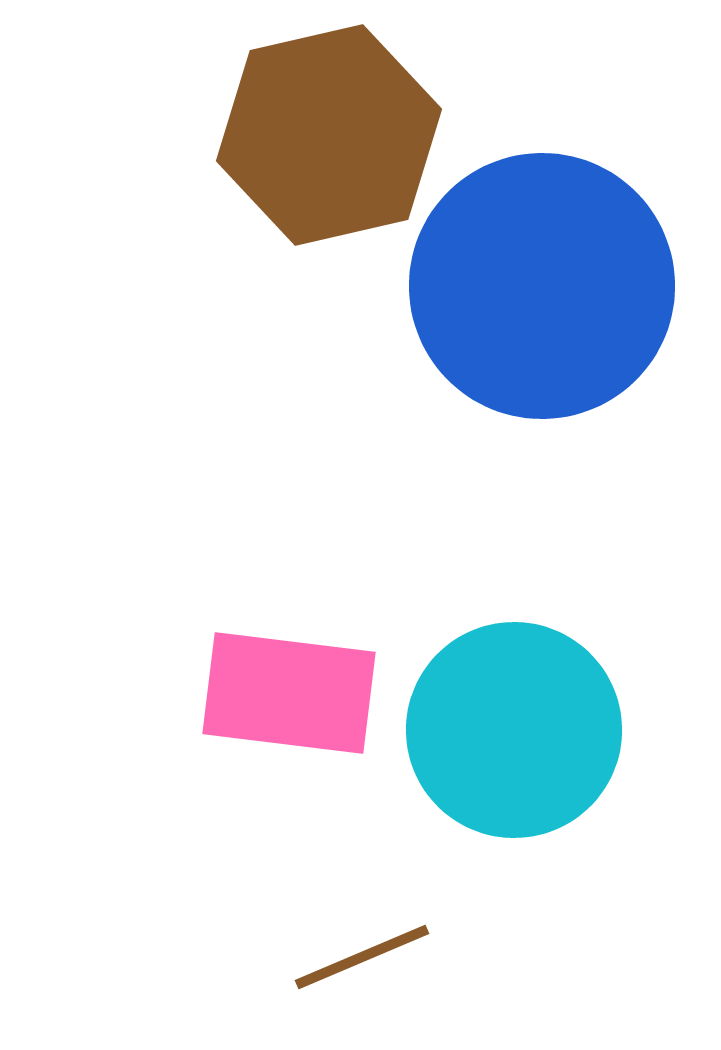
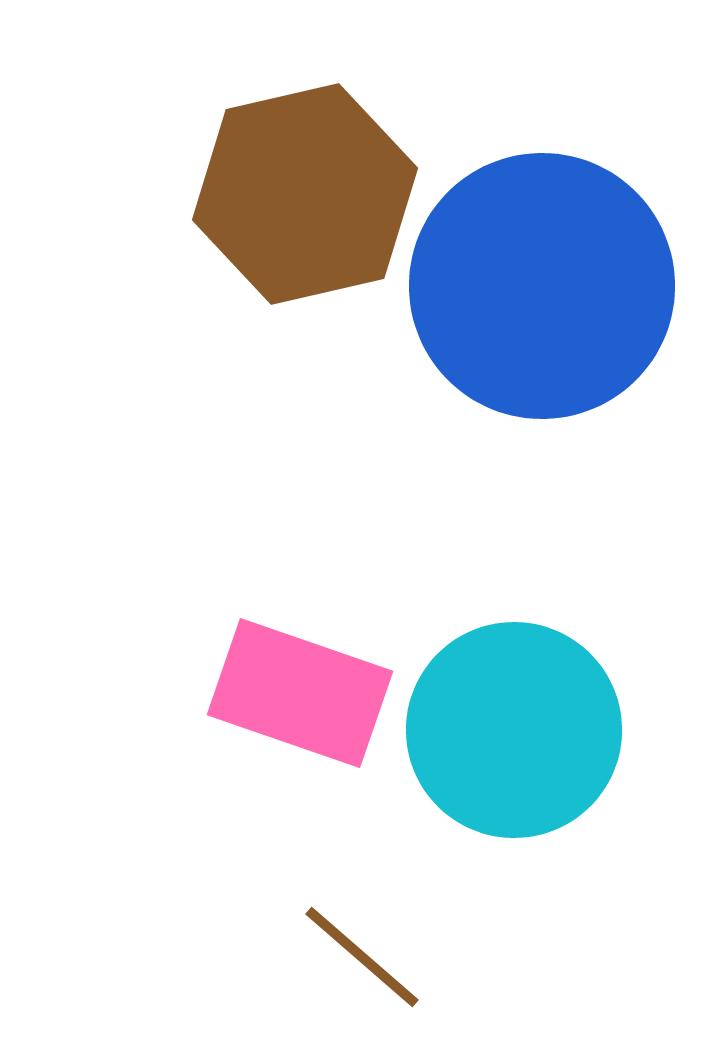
brown hexagon: moved 24 px left, 59 px down
pink rectangle: moved 11 px right; rotated 12 degrees clockwise
brown line: rotated 64 degrees clockwise
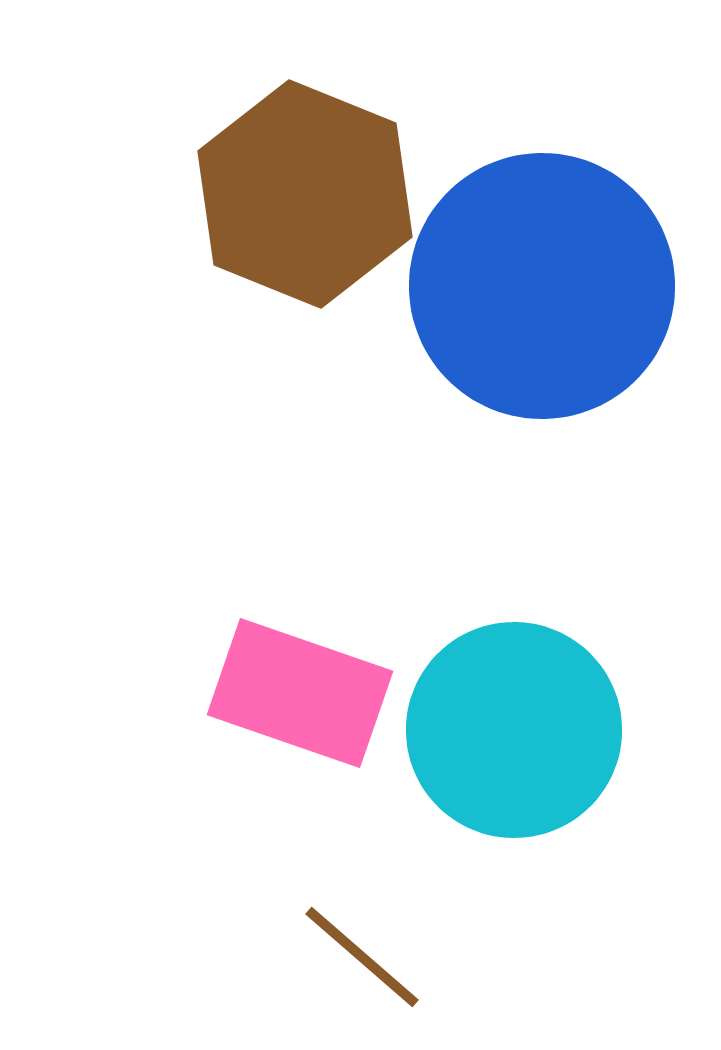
brown hexagon: rotated 25 degrees counterclockwise
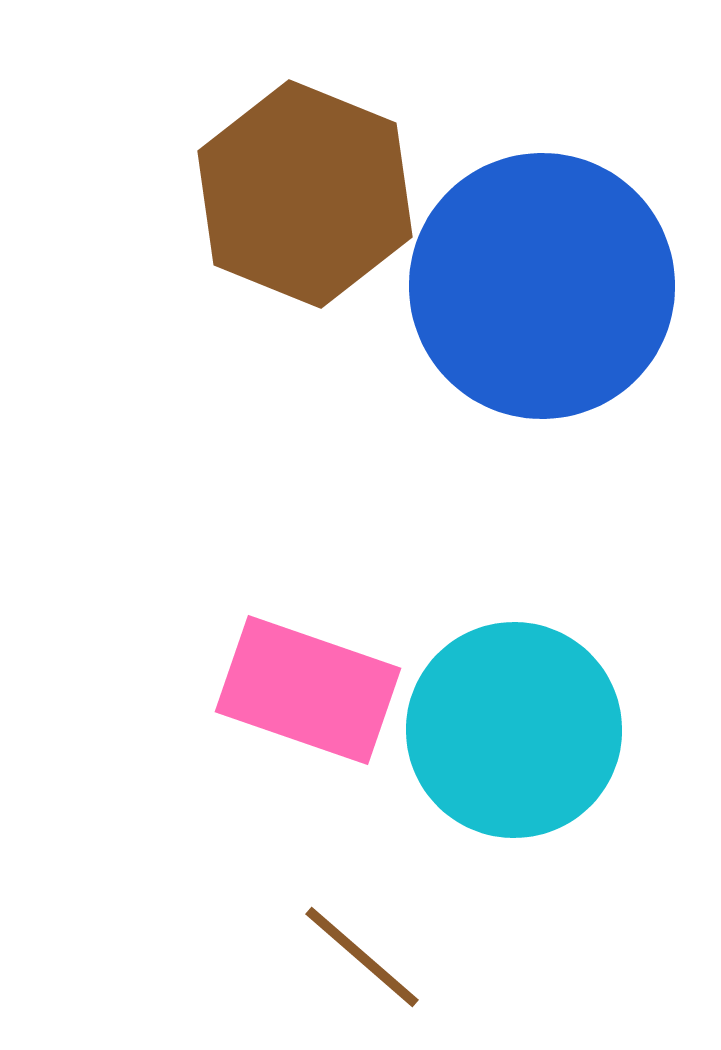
pink rectangle: moved 8 px right, 3 px up
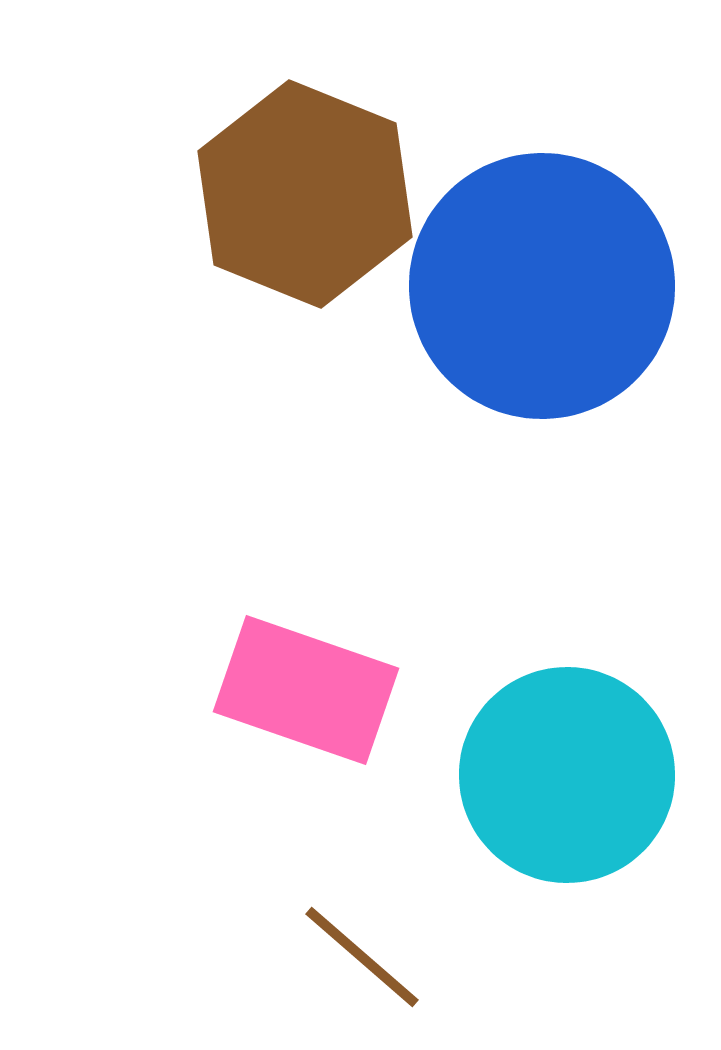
pink rectangle: moved 2 px left
cyan circle: moved 53 px right, 45 px down
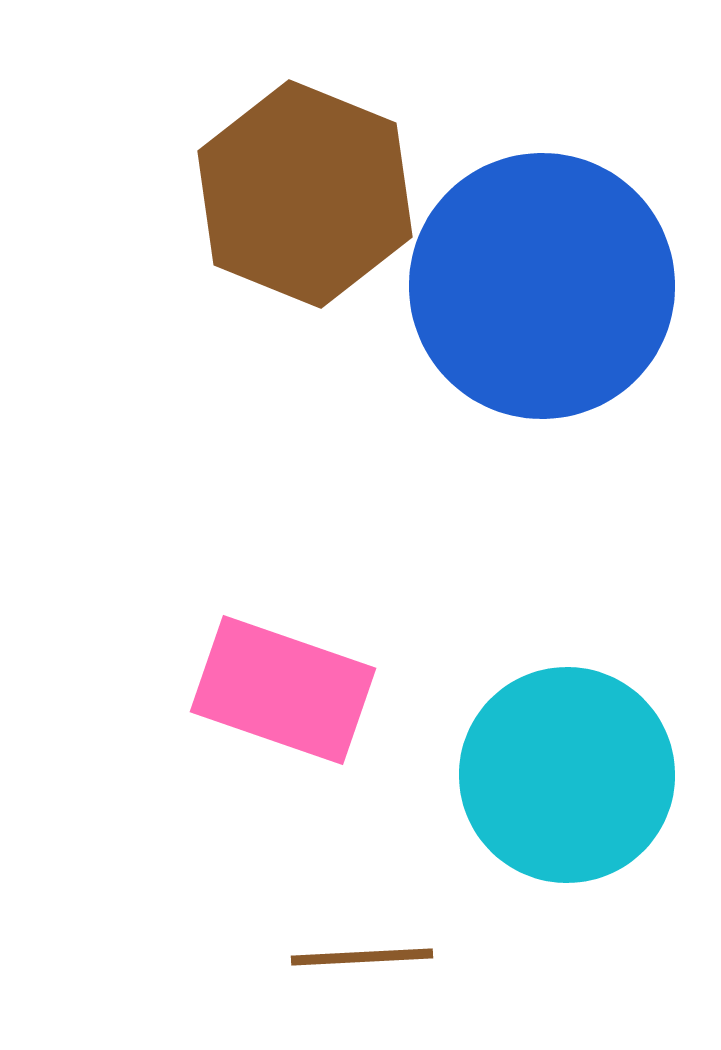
pink rectangle: moved 23 px left
brown line: rotated 44 degrees counterclockwise
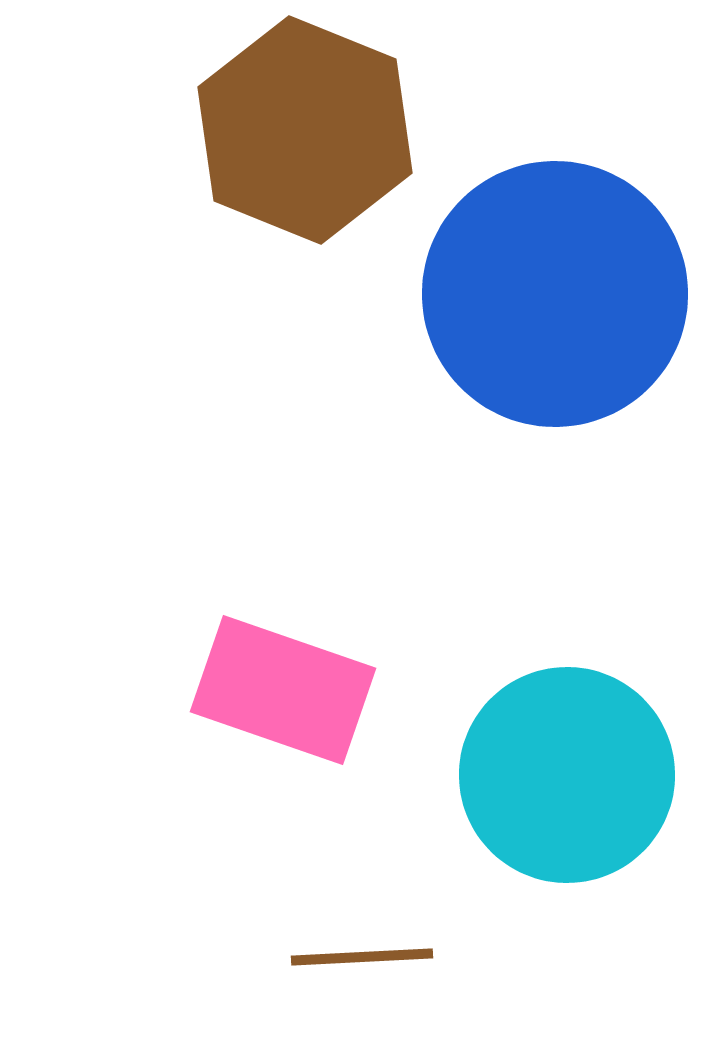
brown hexagon: moved 64 px up
blue circle: moved 13 px right, 8 px down
